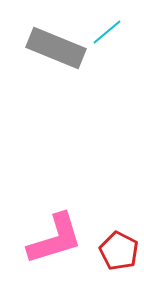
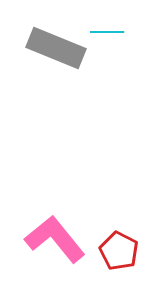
cyan line: rotated 40 degrees clockwise
pink L-shape: rotated 112 degrees counterclockwise
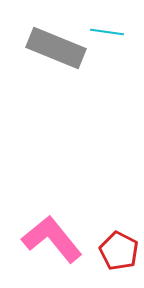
cyan line: rotated 8 degrees clockwise
pink L-shape: moved 3 px left
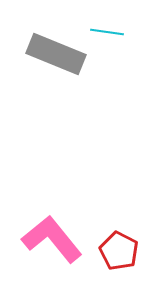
gray rectangle: moved 6 px down
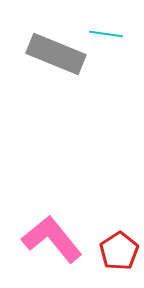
cyan line: moved 1 px left, 2 px down
red pentagon: rotated 12 degrees clockwise
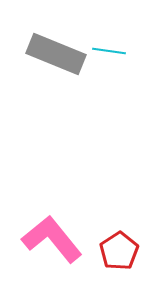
cyan line: moved 3 px right, 17 px down
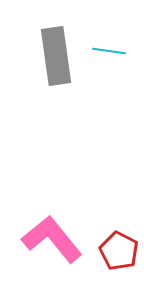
gray rectangle: moved 2 px down; rotated 60 degrees clockwise
red pentagon: rotated 12 degrees counterclockwise
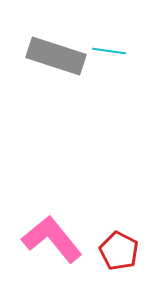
gray rectangle: rotated 64 degrees counterclockwise
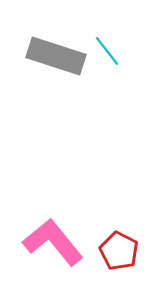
cyan line: moved 2 px left; rotated 44 degrees clockwise
pink L-shape: moved 1 px right, 3 px down
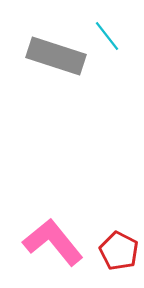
cyan line: moved 15 px up
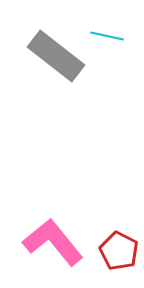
cyan line: rotated 40 degrees counterclockwise
gray rectangle: rotated 20 degrees clockwise
